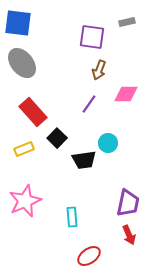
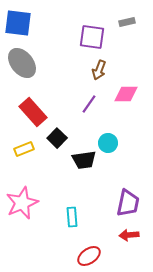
pink star: moved 3 px left, 2 px down
red arrow: rotated 108 degrees clockwise
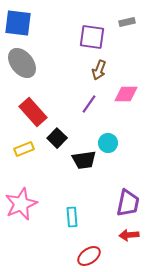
pink star: moved 1 px left, 1 px down
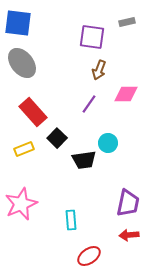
cyan rectangle: moved 1 px left, 3 px down
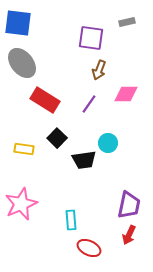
purple square: moved 1 px left, 1 px down
red rectangle: moved 12 px right, 12 px up; rotated 16 degrees counterclockwise
yellow rectangle: rotated 30 degrees clockwise
purple trapezoid: moved 1 px right, 2 px down
red arrow: rotated 60 degrees counterclockwise
red ellipse: moved 8 px up; rotated 60 degrees clockwise
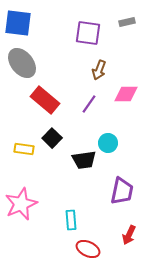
purple square: moved 3 px left, 5 px up
red rectangle: rotated 8 degrees clockwise
black square: moved 5 px left
purple trapezoid: moved 7 px left, 14 px up
red ellipse: moved 1 px left, 1 px down
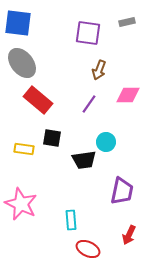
pink diamond: moved 2 px right, 1 px down
red rectangle: moved 7 px left
black square: rotated 36 degrees counterclockwise
cyan circle: moved 2 px left, 1 px up
pink star: rotated 24 degrees counterclockwise
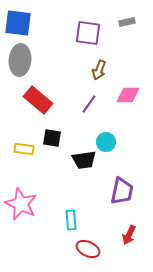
gray ellipse: moved 2 px left, 3 px up; rotated 44 degrees clockwise
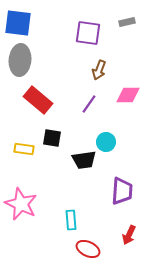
purple trapezoid: rotated 8 degrees counterclockwise
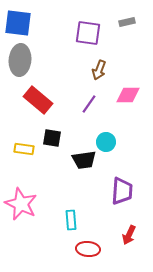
red ellipse: rotated 20 degrees counterclockwise
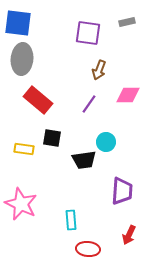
gray ellipse: moved 2 px right, 1 px up
